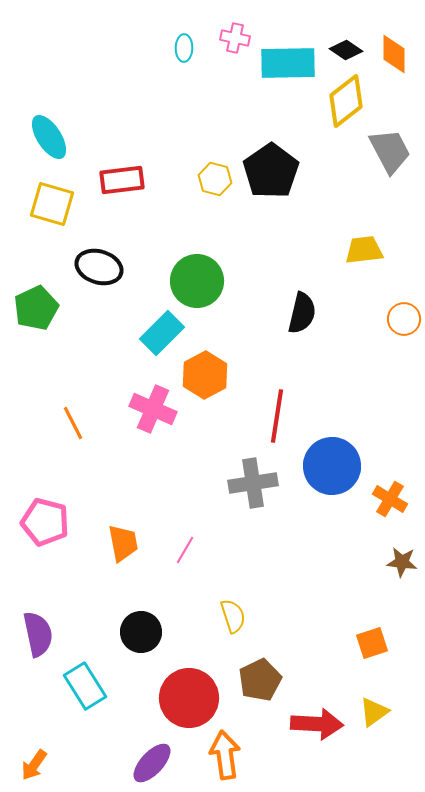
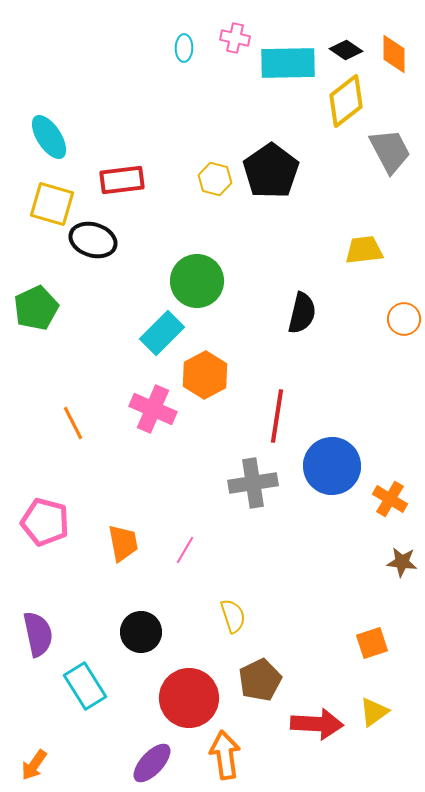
black ellipse at (99, 267): moved 6 px left, 27 px up
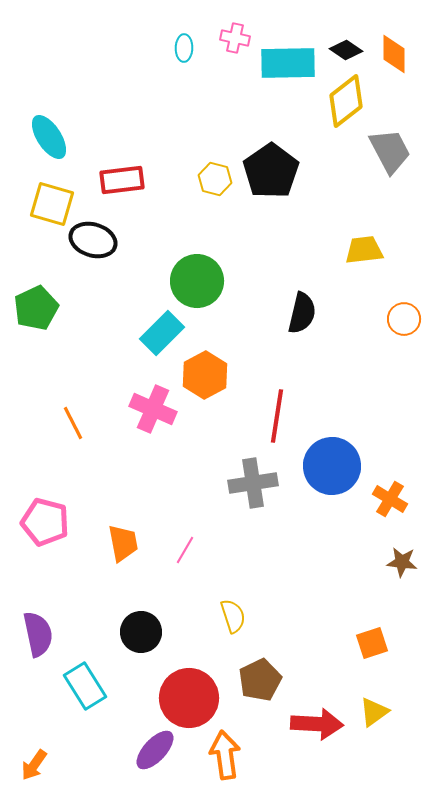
purple ellipse at (152, 763): moved 3 px right, 13 px up
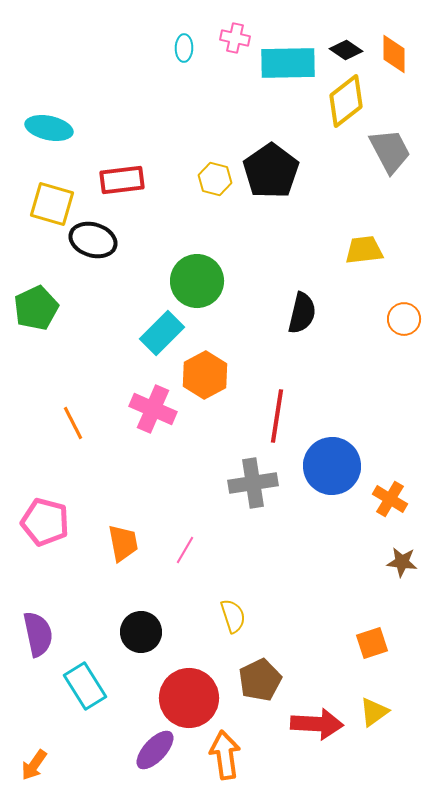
cyan ellipse at (49, 137): moved 9 px up; rotated 45 degrees counterclockwise
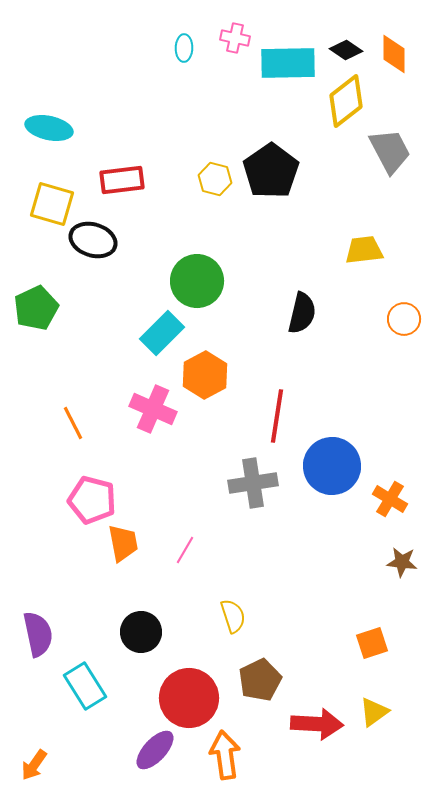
pink pentagon at (45, 522): moved 47 px right, 22 px up
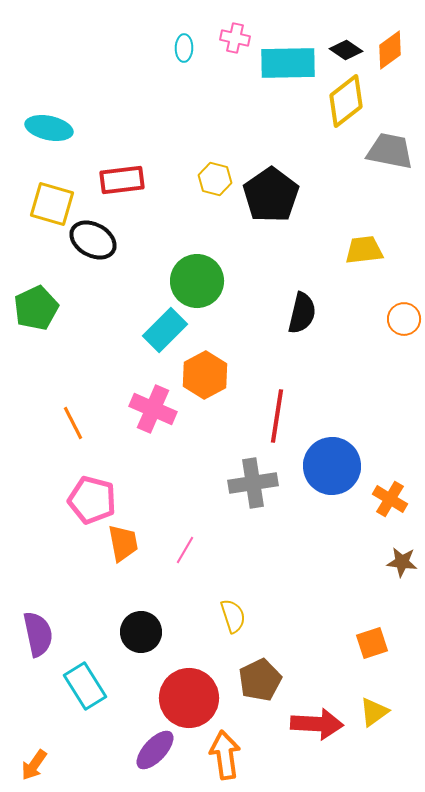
orange diamond at (394, 54): moved 4 px left, 4 px up; rotated 54 degrees clockwise
gray trapezoid at (390, 151): rotated 51 degrees counterclockwise
black pentagon at (271, 171): moved 24 px down
black ellipse at (93, 240): rotated 12 degrees clockwise
cyan rectangle at (162, 333): moved 3 px right, 3 px up
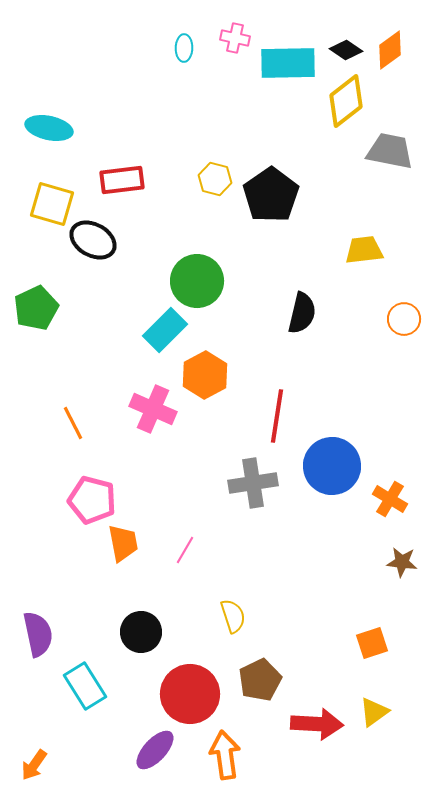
red circle at (189, 698): moved 1 px right, 4 px up
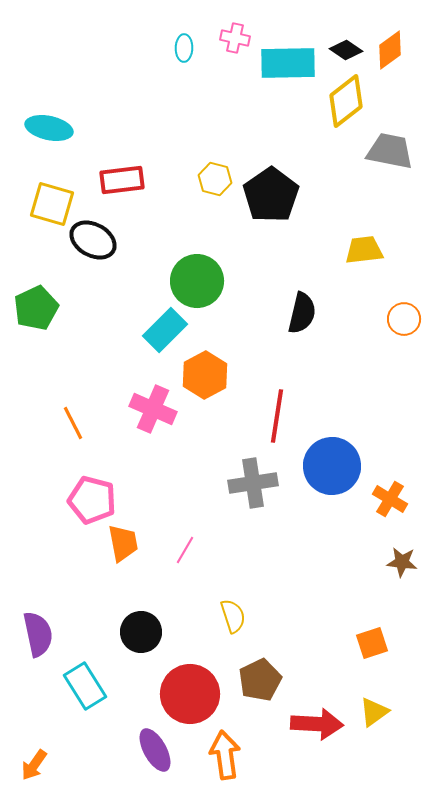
purple ellipse at (155, 750): rotated 72 degrees counterclockwise
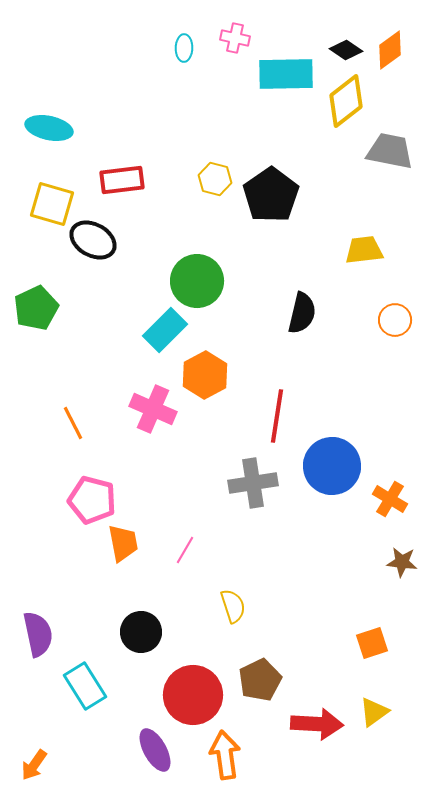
cyan rectangle at (288, 63): moved 2 px left, 11 px down
orange circle at (404, 319): moved 9 px left, 1 px down
yellow semicircle at (233, 616): moved 10 px up
red circle at (190, 694): moved 3 px right, 1 px down
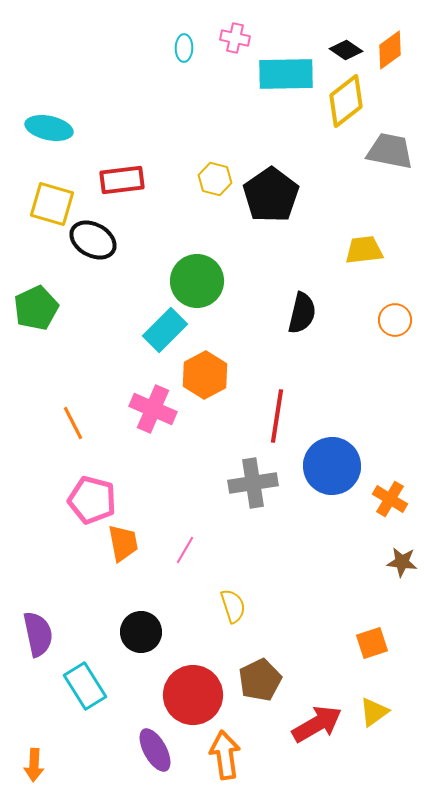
red arrow at (317, 724): rotated 33 degrees counterclockwise
orange arrow at (34, 765): rotated 32 degrees counterclockwise
